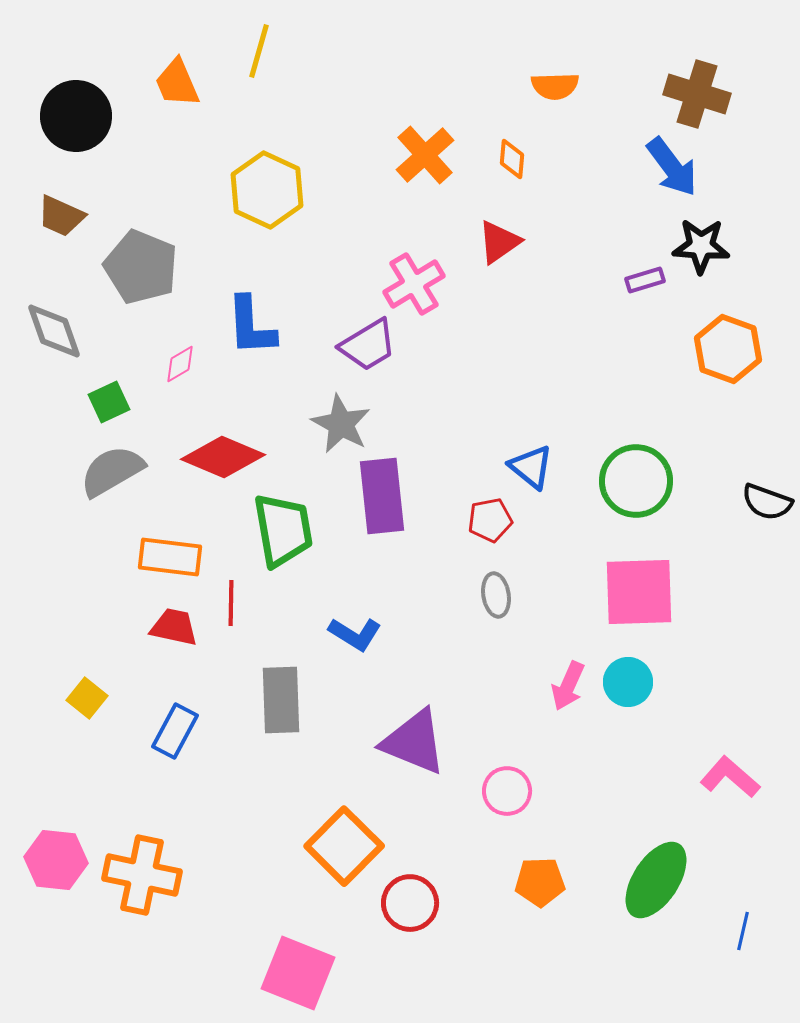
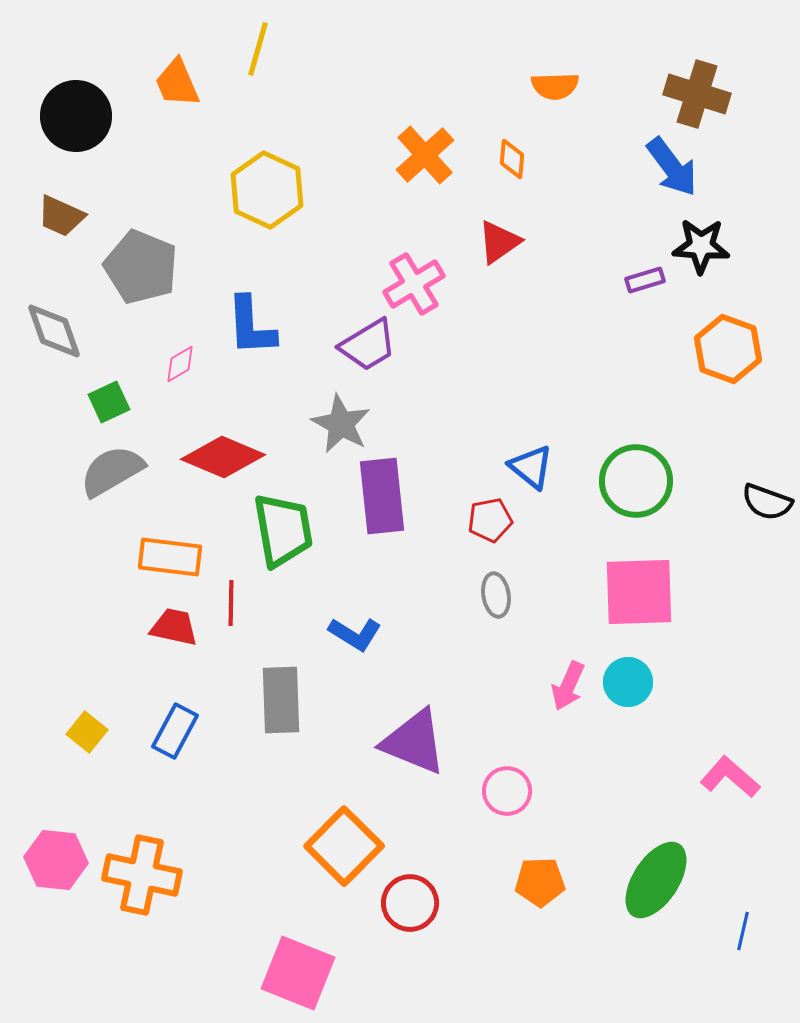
yellow line at (259, 51): moved 1 px left, 2 px up
yellow square at (87, 698): moved 34 px down
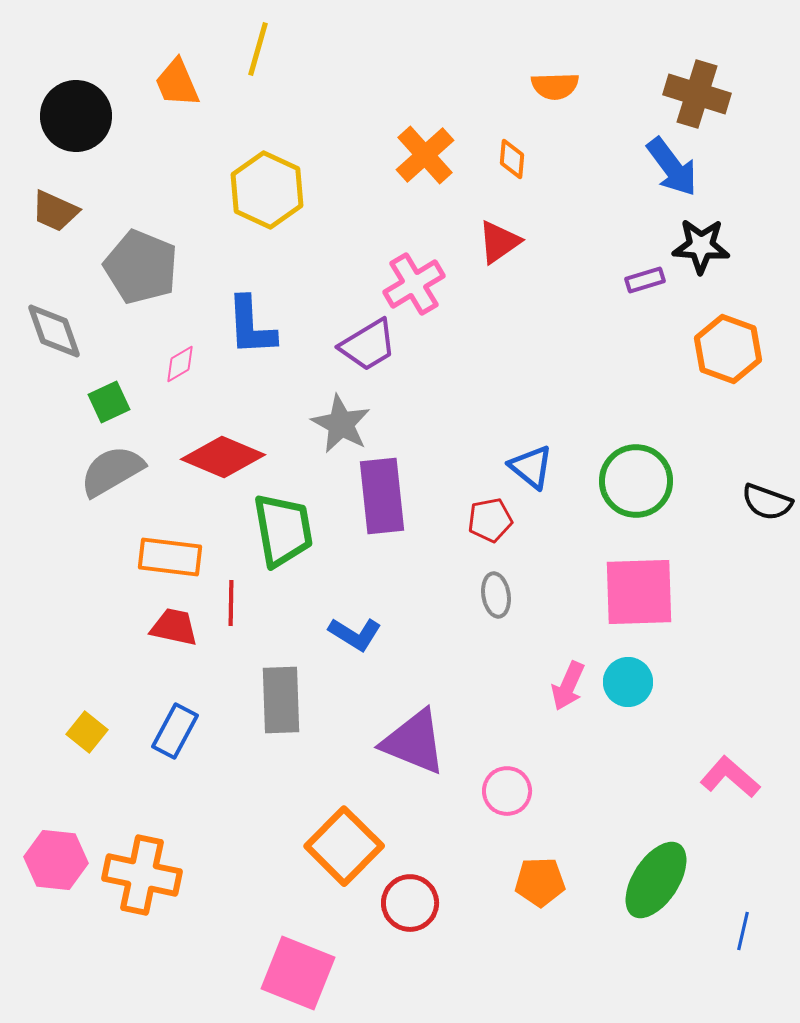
brown trapezoid at (61, 216): moved 6 px left, 5 px up
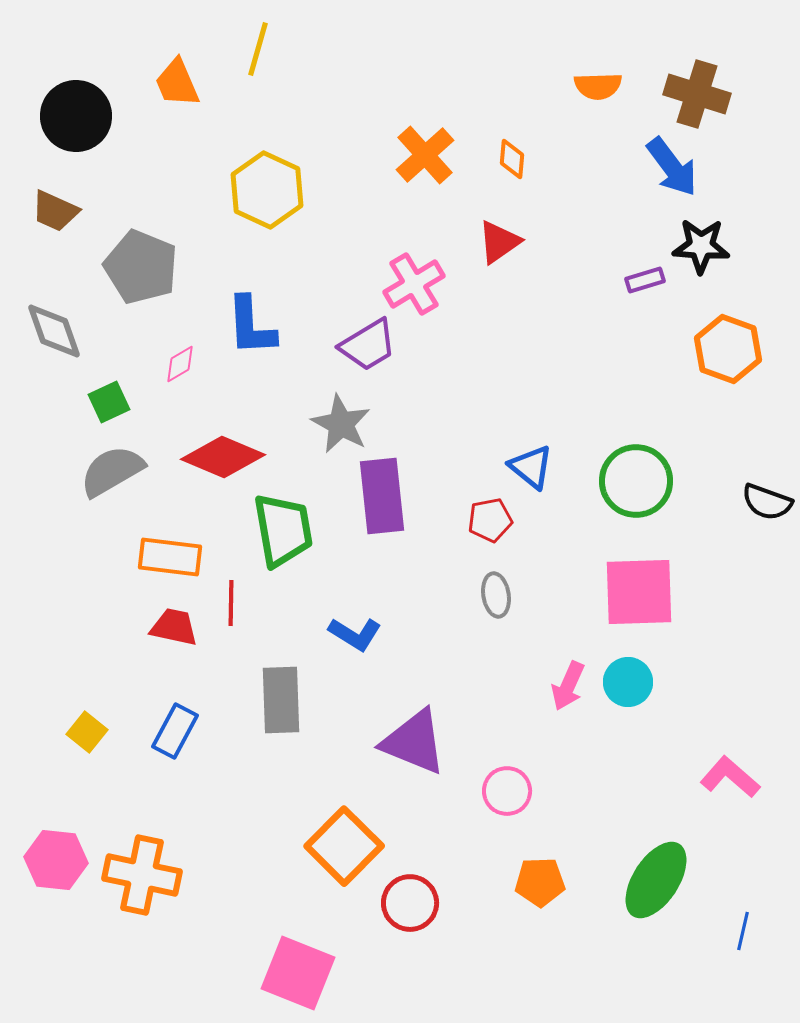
orange semicircle at (555, 86): moved 43 px right
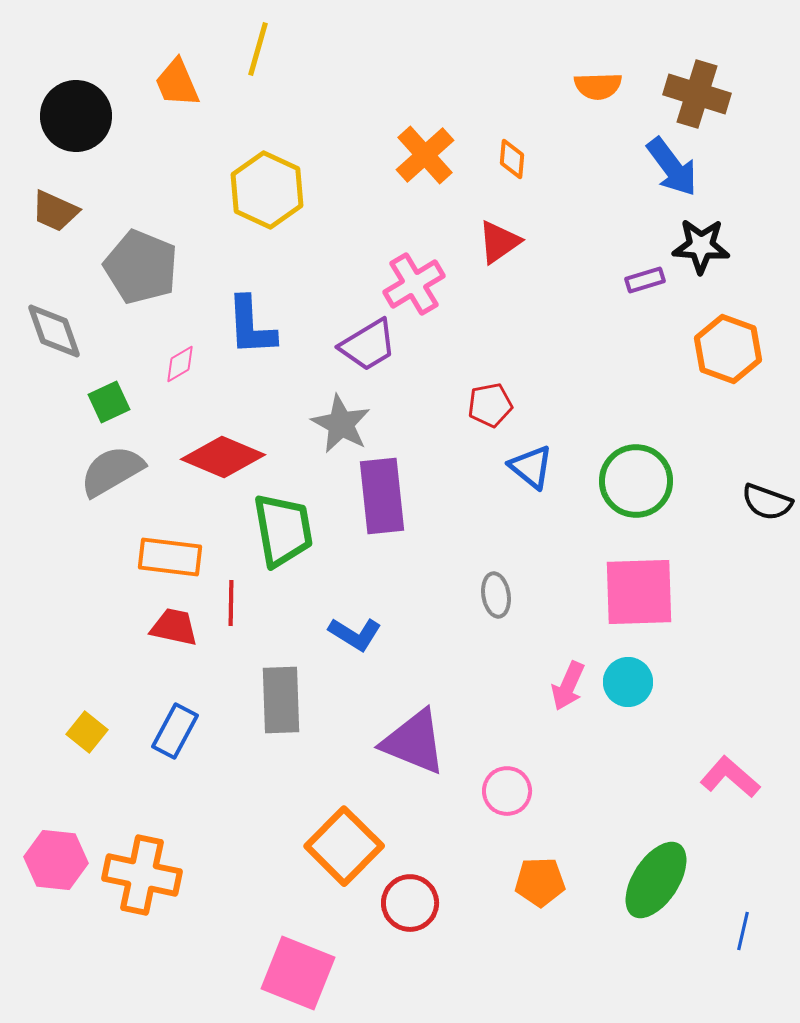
red pentagon at (490, 520): moved 115 px up
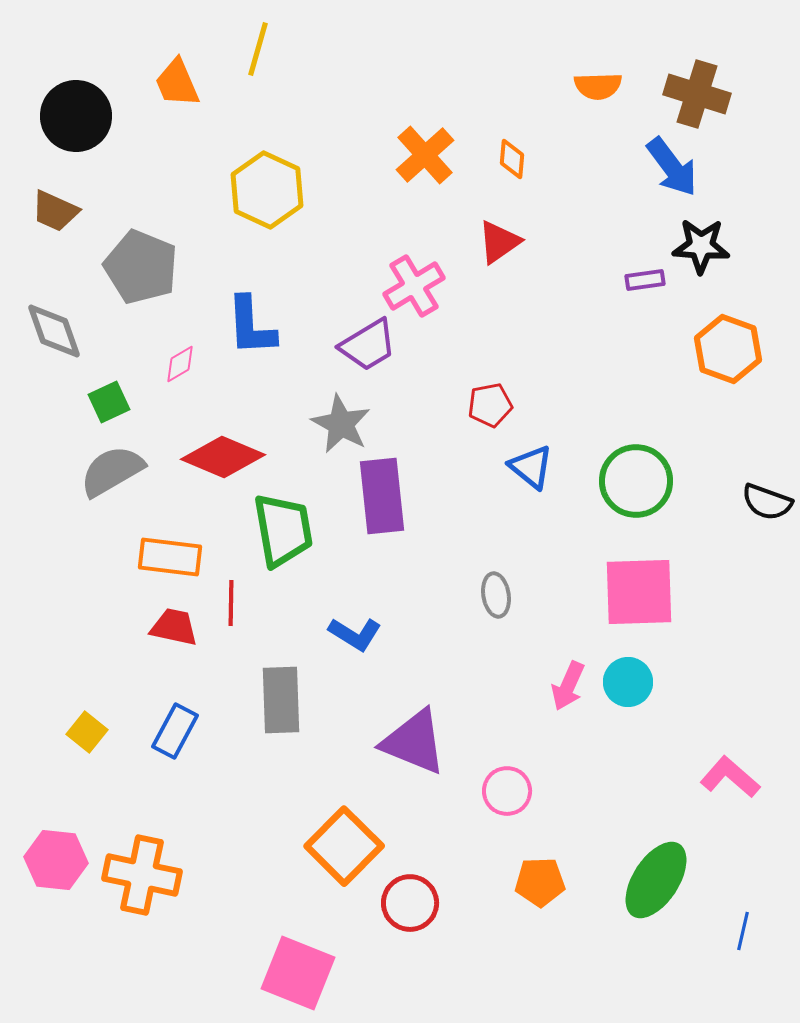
purple rectangle at (645, 280): rotated 9 degrees clockwise
pink cross at (414, 284): moved 2 px down
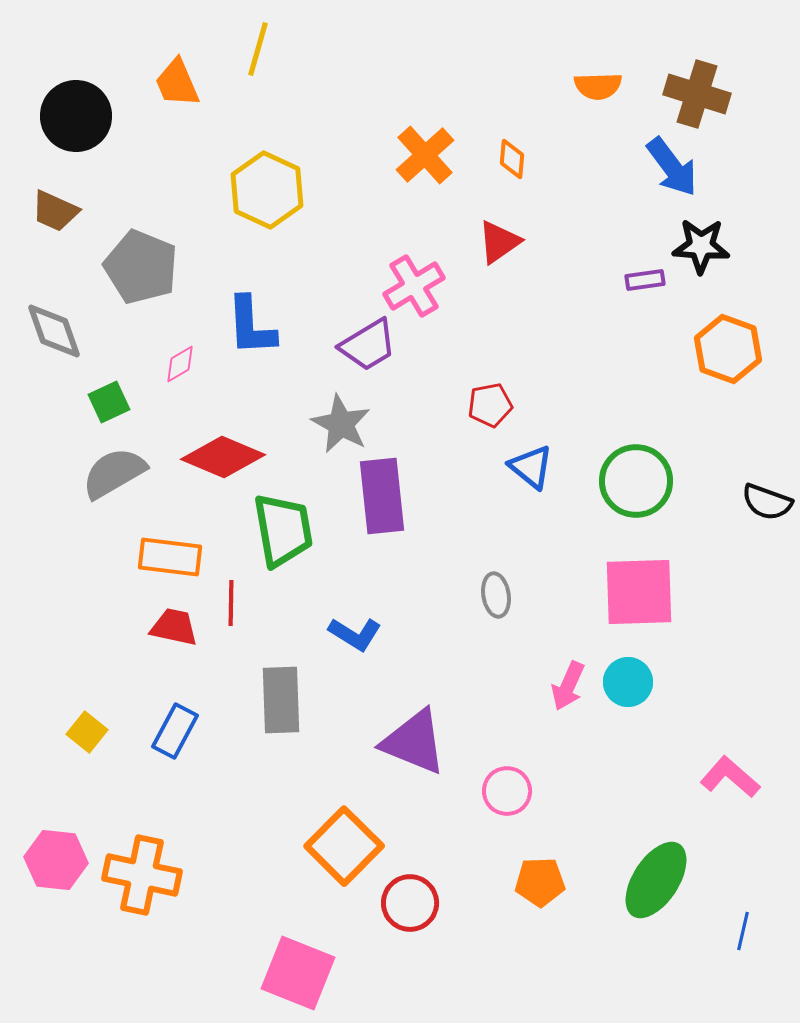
gray semicircle at (112, 471): moved 2 px right, 2 px down
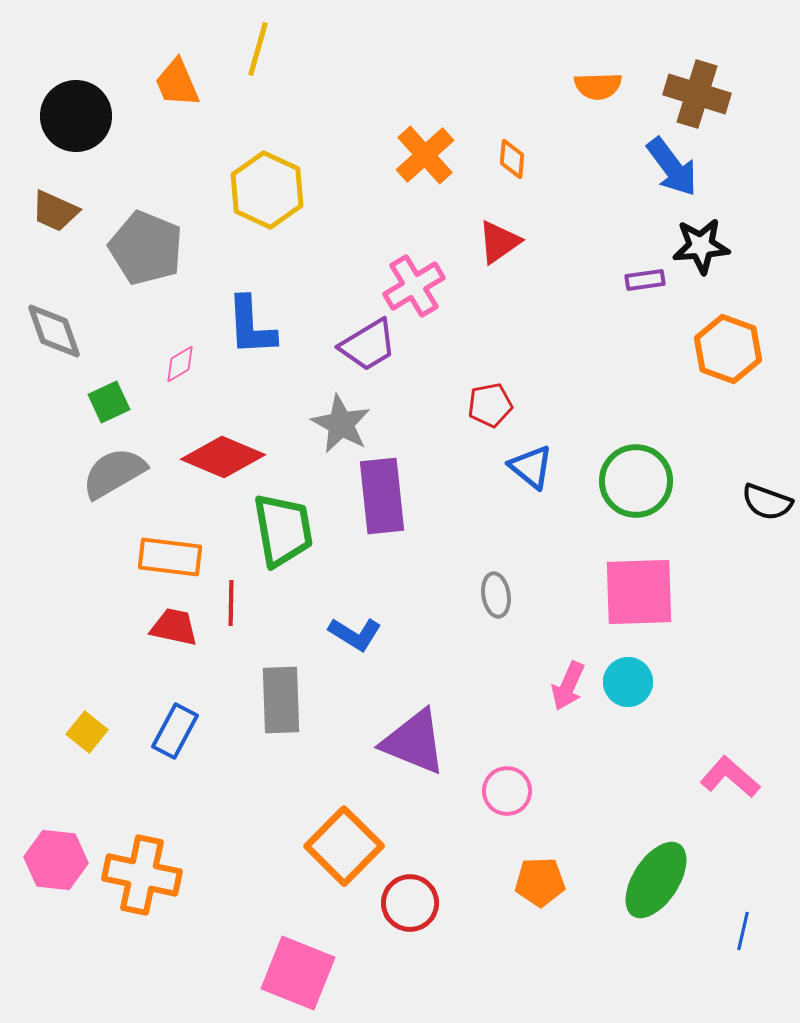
black star at (701, 246): rotated 8 degrees counterclockwise
gray pentagon at (141, 267): moved 5 px right, 19 px up
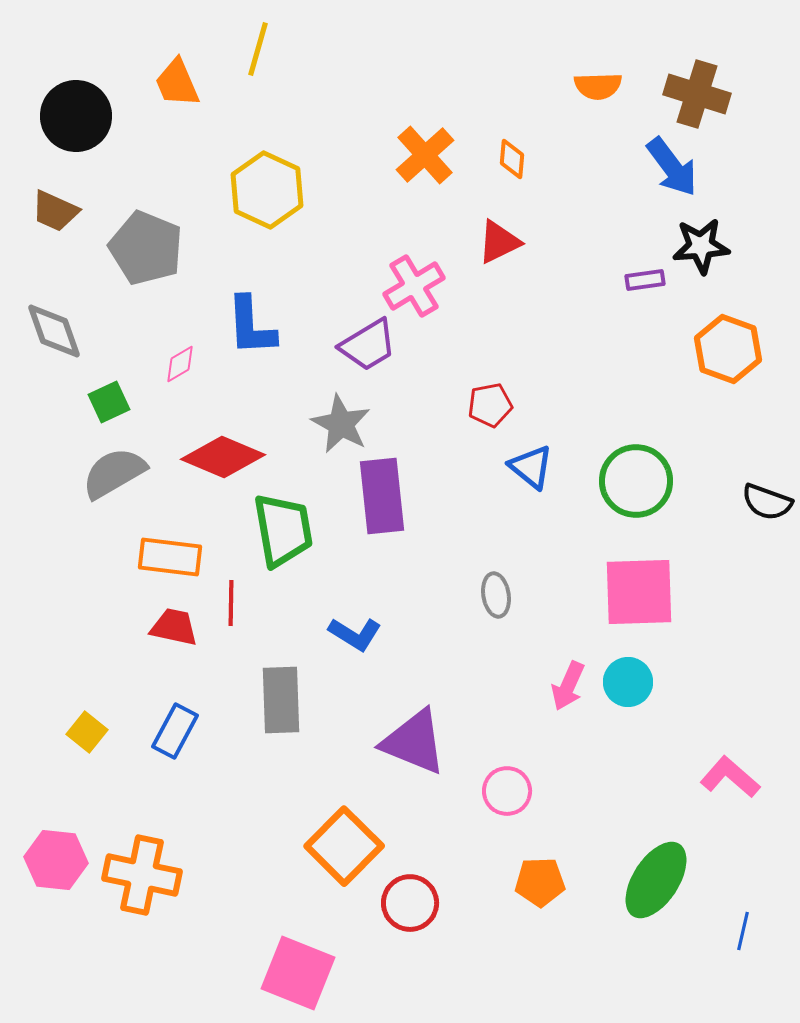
red triangle at (499, 242): rotated 9 degrees clockwise
